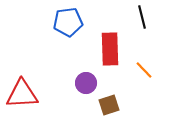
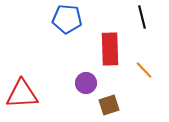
blue pentagon: moved 1 px left, 3 px up; rotated 12 degrees clockwise
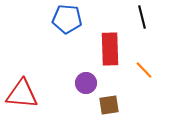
red triangle: rotated 8 degrees clockwise
brown square: rotated 10 degrees clockwise
